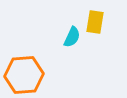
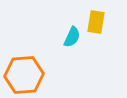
yellow rectangle: moved 1 px right
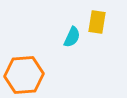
yellow rectangle: moved 1 px right
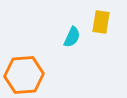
yellow rectangle: moved 4 px right
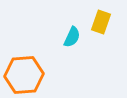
yellow rectangle: rotated 10 degrees clockwise
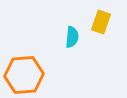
cyan semicircle: rotated 20 degrees counterclockwise
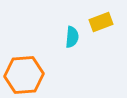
yellow rectangle: rotated 50 degrees clockwise
